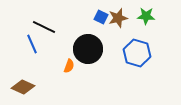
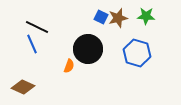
black line: moved 7 px left
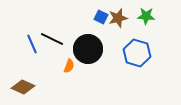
black line: moved 15 px right, 12 px down
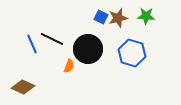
blue hexagon: moved 5 px left
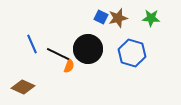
green star: moved 5 px right, 2 px down
black line: moved 6 px right, 15 px down
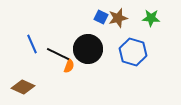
blue hexagon: moved 1 px right, 1 px up
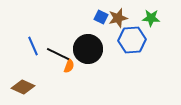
blue line: moved 1 px right, 2 px down
blue hexagon: moved 1 px left, 12 px up; rotated 20 degrees counterclockwise
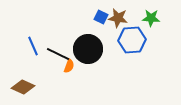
brown star: rotated 24 degrees clockwise
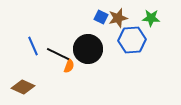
brown star: rotated 24 degrees counterclockwise
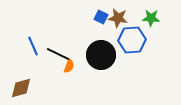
brown star: rotated 24 degrees clockwise
black circle: moved 13 px right, 6 px down
brown diamond: moved 2 px left, 1 px down; rotated 40 degrees counterclockwise
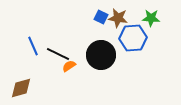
blue hexagon: moved 1 px right, 2 px up
orange semicircle: rotated 144 degrees counterclockwise
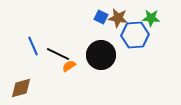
blue hexagon: moved 2 px right, 3 px up
